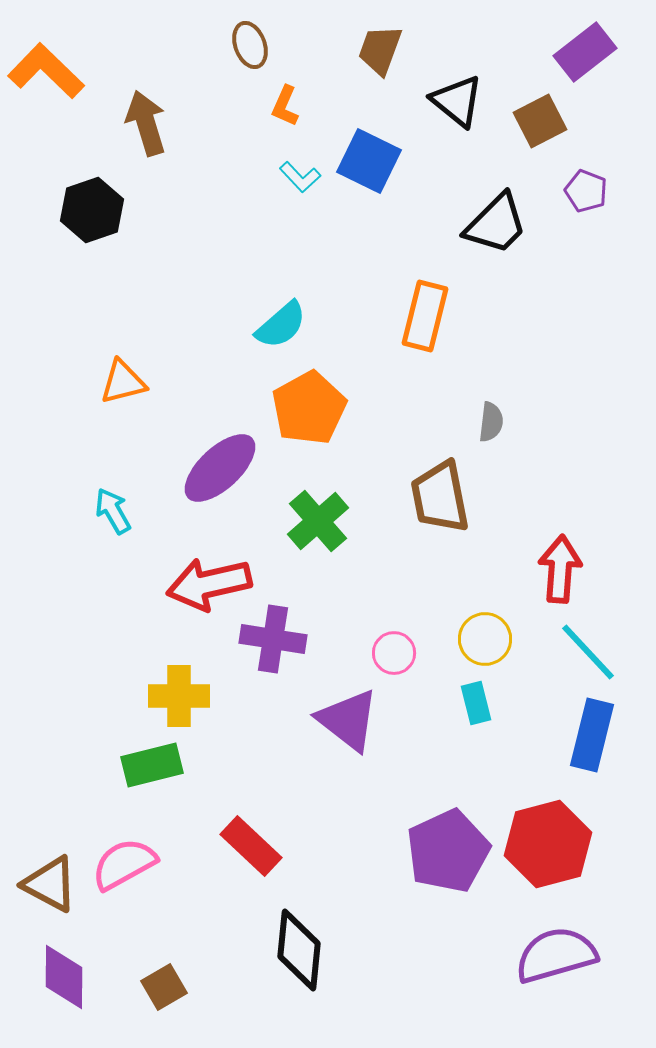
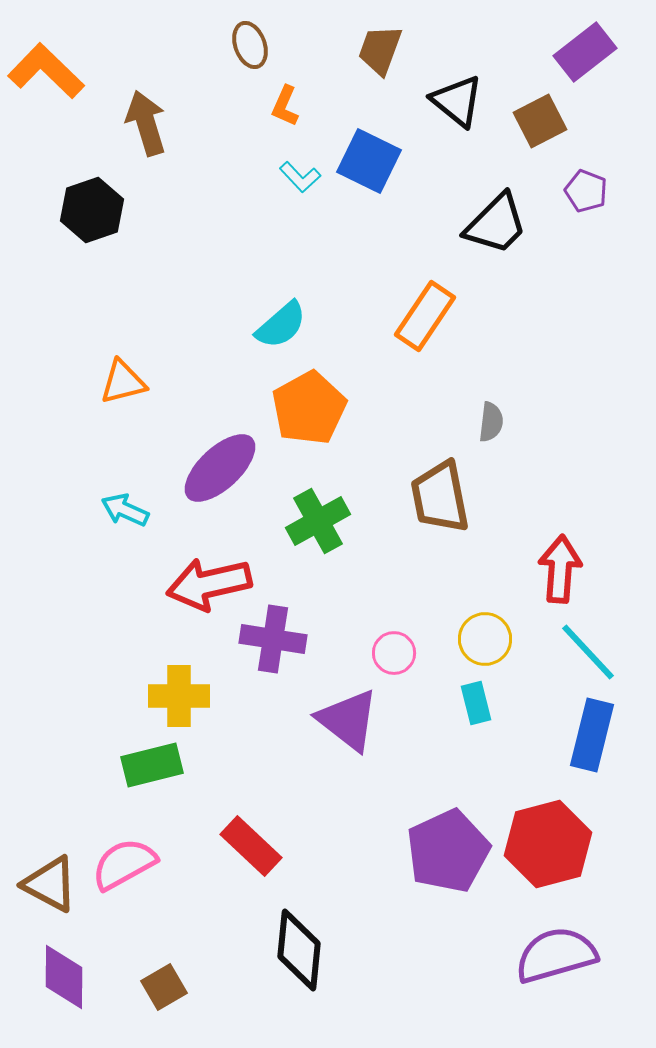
orange rectangle at (425, 316): rotated 20 degrees clockwise
cyan arrow at (113, 511): moved 12 px right, 1 px up; rotated 36 degrees counterclockwise
green cross at (318, 521): rotated 12 degrees clockwise
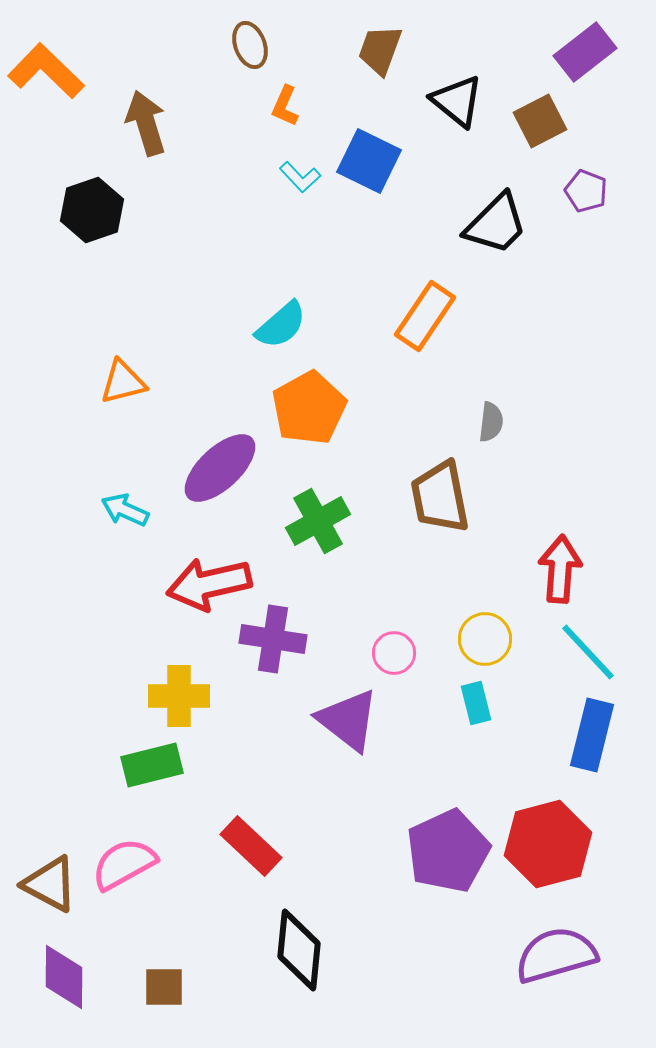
brown square at (164, 987): rotated 30 degrees clockwise
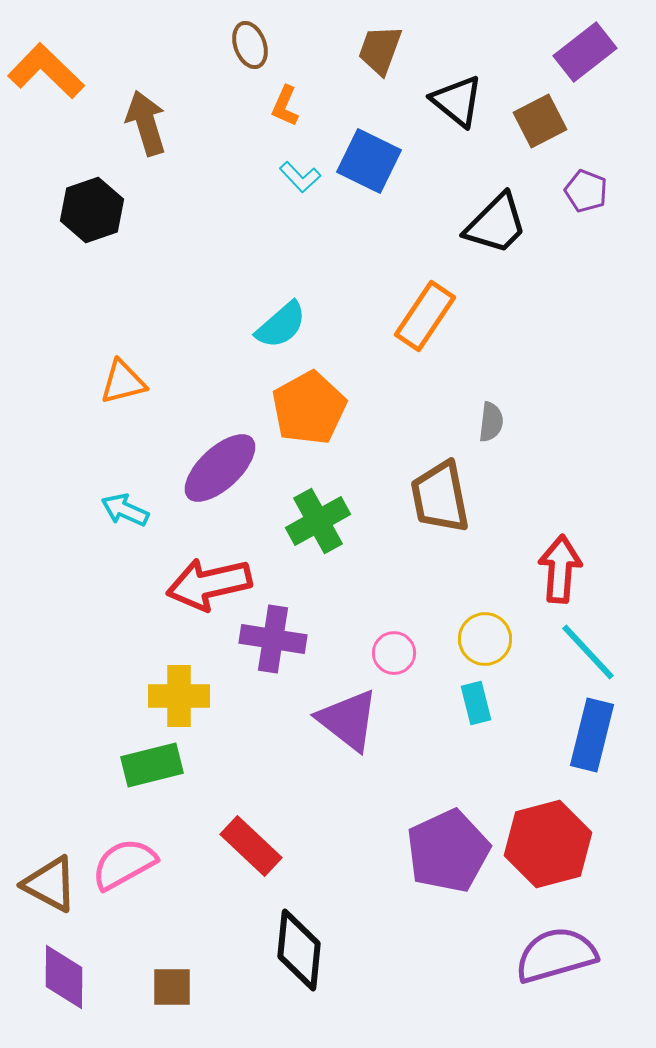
brown square at (164, 987): moved 8 px right
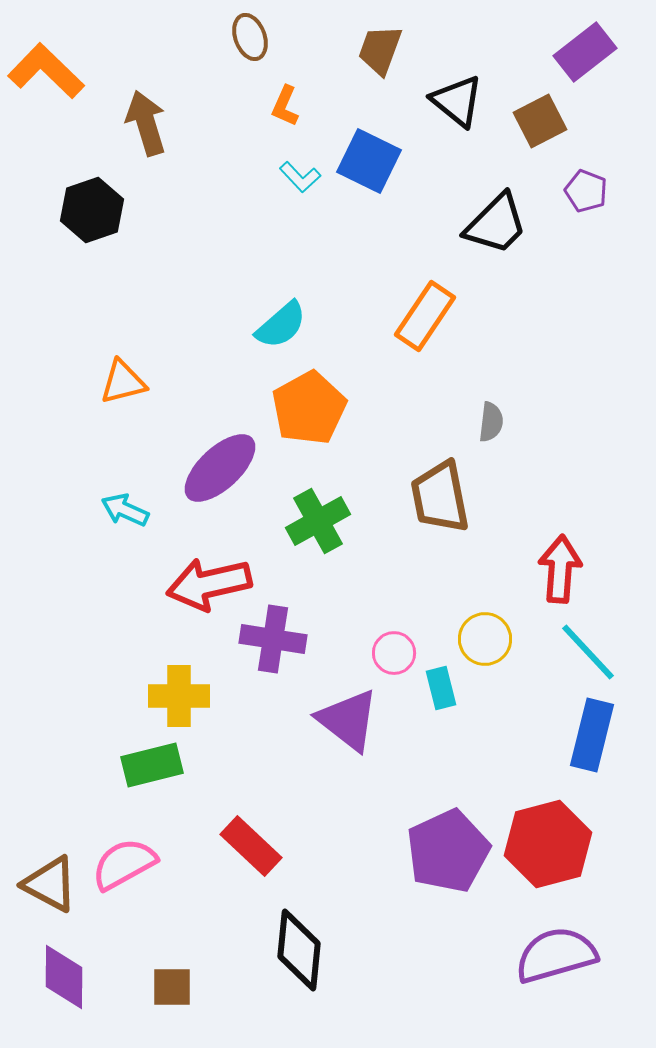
brown ellipse at (250, 45): moved 8 px up
cyan rectangle at (476, 703): moved 35 px left, 15 px up
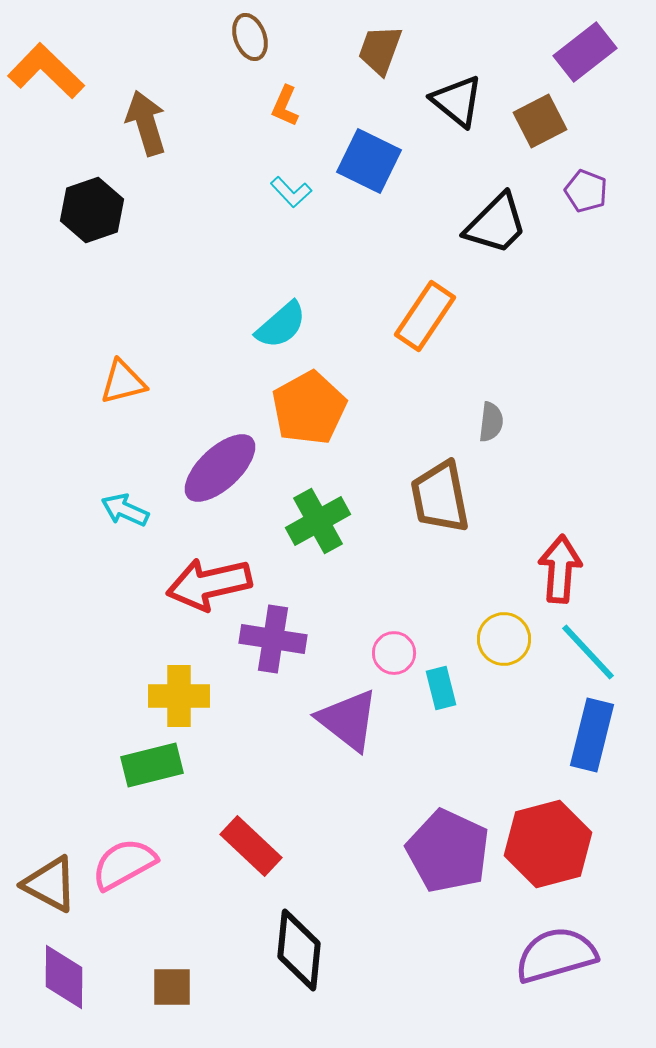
cyan L-shape at (300, 177): moved 9 px left, 15 px down
yellow circle at (485, 639): moved 19 px right
purple pentagon at (448, 851): rotated 22 degrees counterclockwise
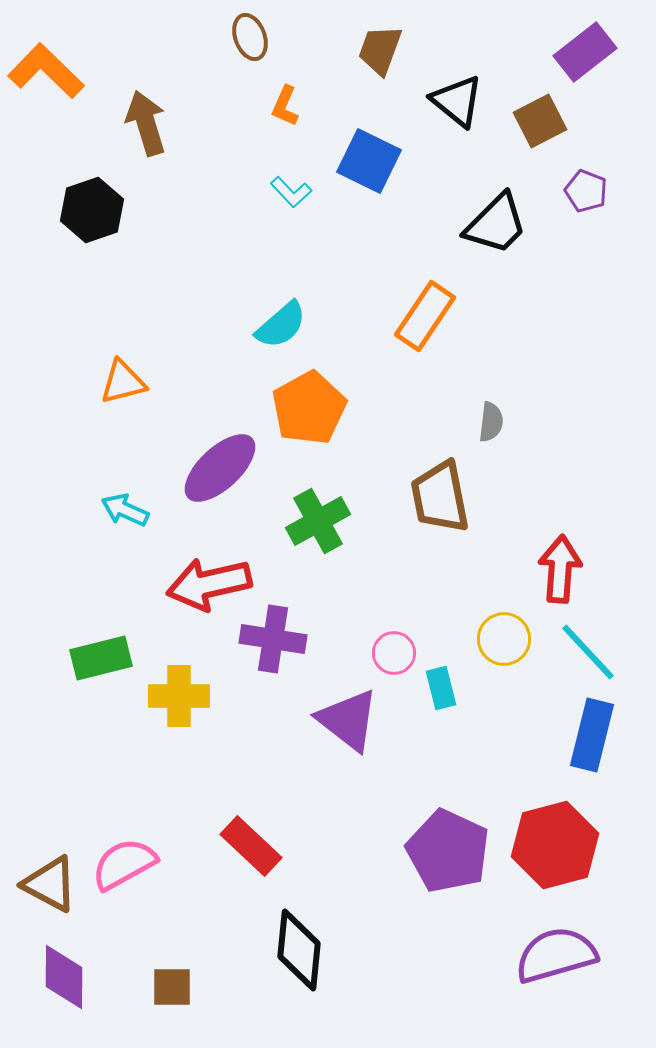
green rectangle at (152, 765): moved 51 px left, 107 px up
red hexagon at (548, 844): moved 7 px right, 1 px down
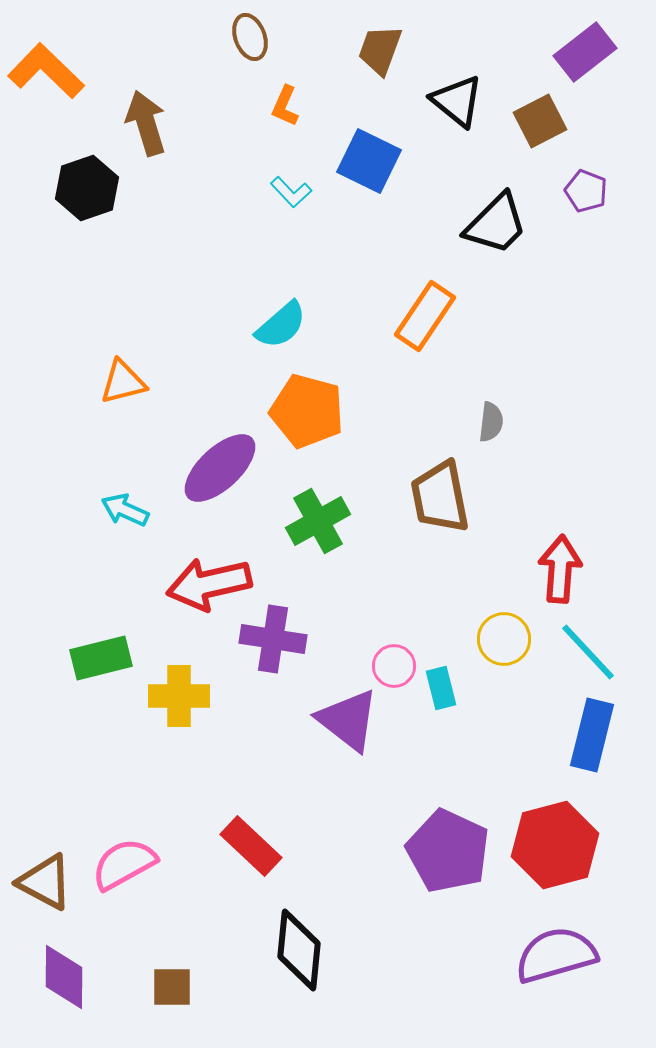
black hexagon at (92, 210): moved 5 px left, 22 px up
orange pentagon at (309, 408): moved 2 px left, 3 px down; rotated 28 degrees counterclockwise
pink circle at (394, 653): moved 13 px down
brown triangle at (50, 884): moved 5 px left, 2 px up
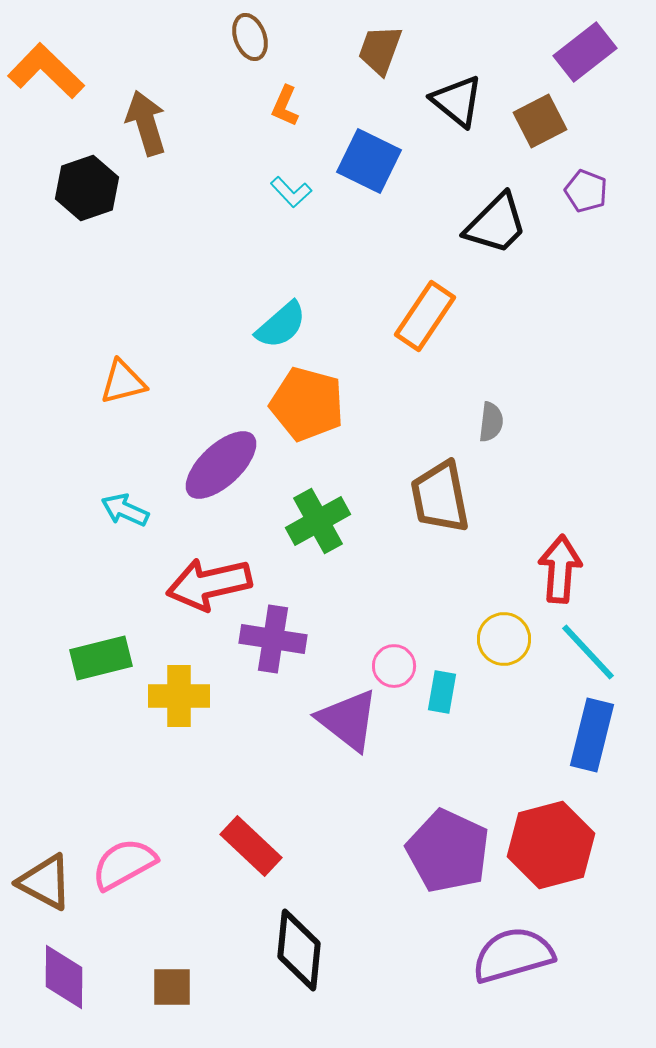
orange pentagon at (307, 411): moved 7 px up
purple ellipse at (220, 468): moved 1 px right, 3 px up
cyan rectangle at (441, 688): moved 1 px right, 4 px down; rotated 24 degrees clockwise
red hexagon at (555, 845): moved 4 px left
purple semicircle at (556, 955): moved 43 px left
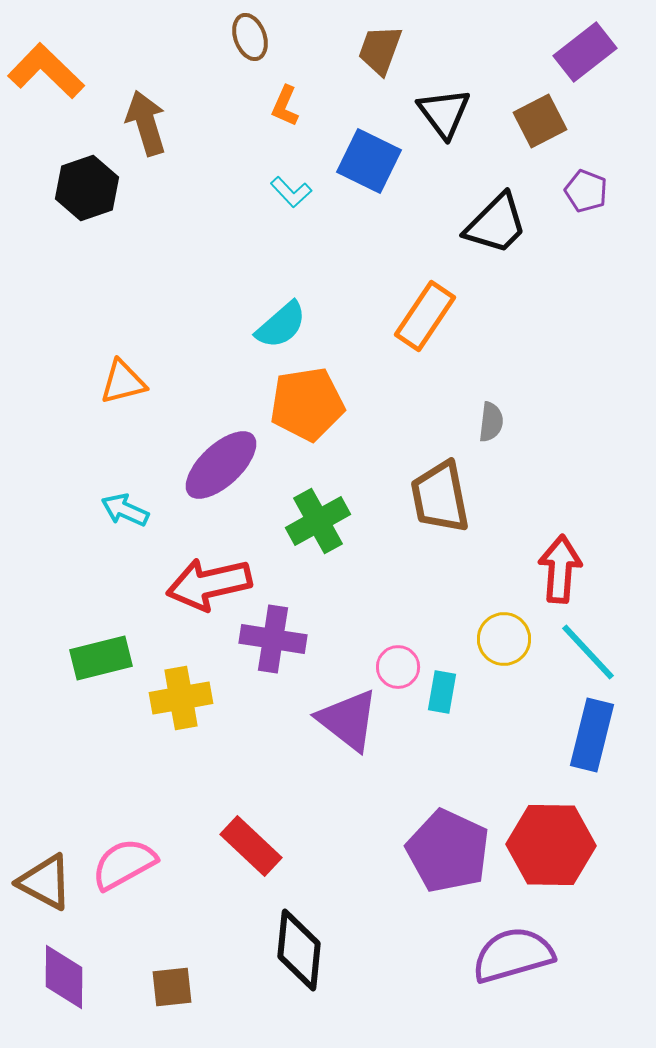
black triangle at (457, 101): moved 13 px left, 12 px down; rotated 14 degrees clockwise
orange pentagon at (307, 404): rotated 24 degrees counterclockwise
pink circle at (394, 666): moved 4 px right, 1 px down
yellow cross at (179, 696): moved 2 px right, 2 px down; rotated 10 degrees counterclockwise
red hexagon at (551, 845): rotated 16 degrees clockwise
brown square at (172, 987): rotated 6 degrees counterclockwise
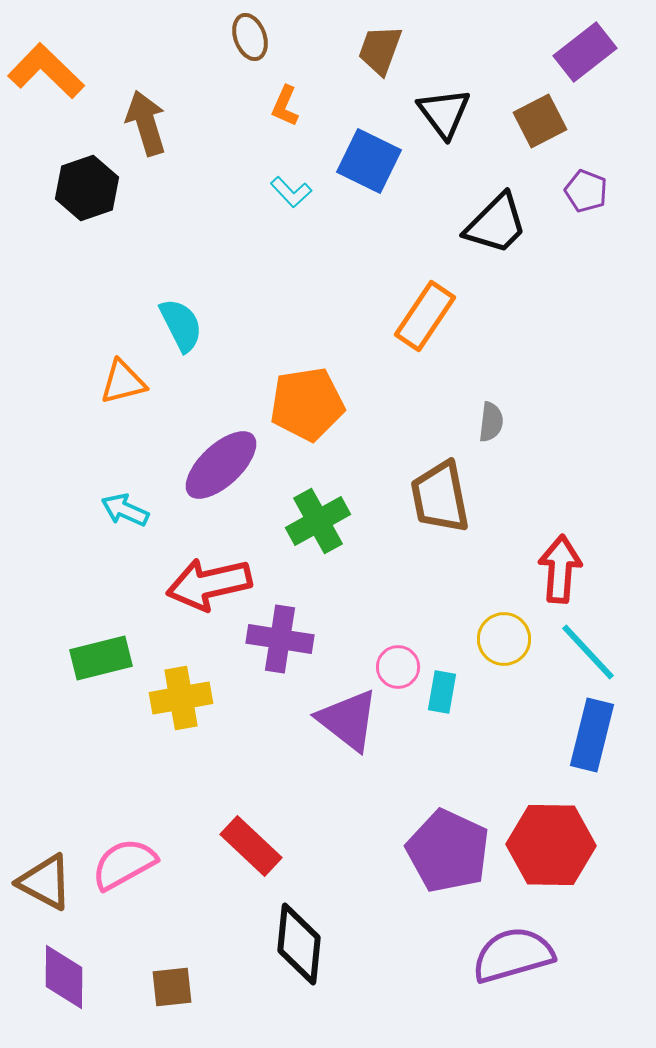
cyan semicircle at (281, 325): moved 100 px left; rotated 76 degrees counterclockwise
purple cross at (273, 639): moved 7 px right
black diamond at (299, 950): moved 6 px up
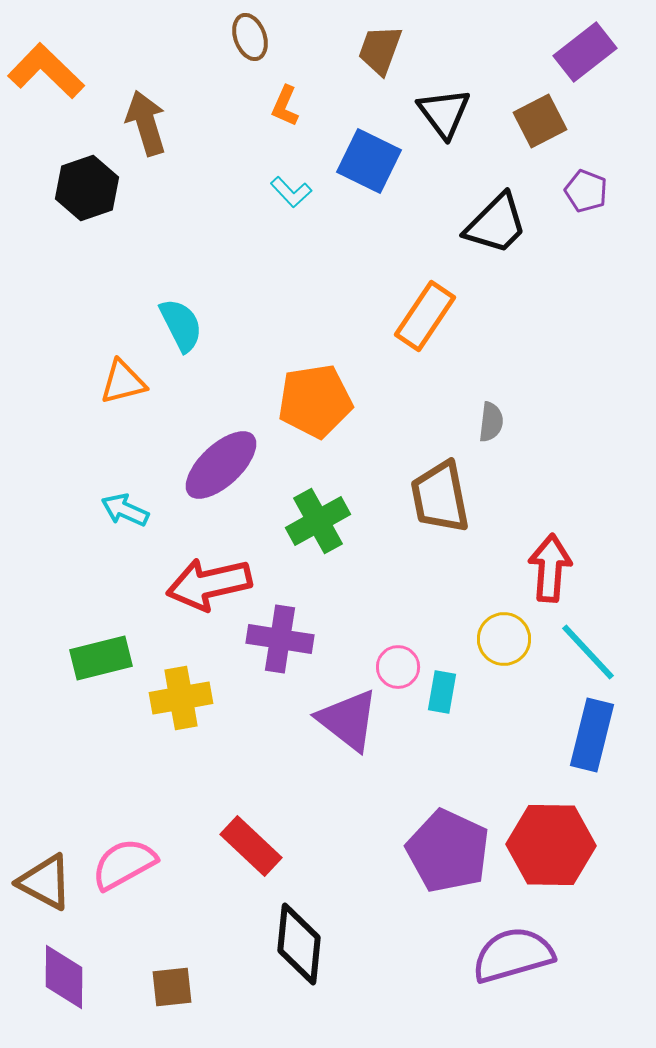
orange pentagon at (307, 404): moved 8 px right, 3 px up
red arrow at (560, 569): moved 10 px left, 1 px up
